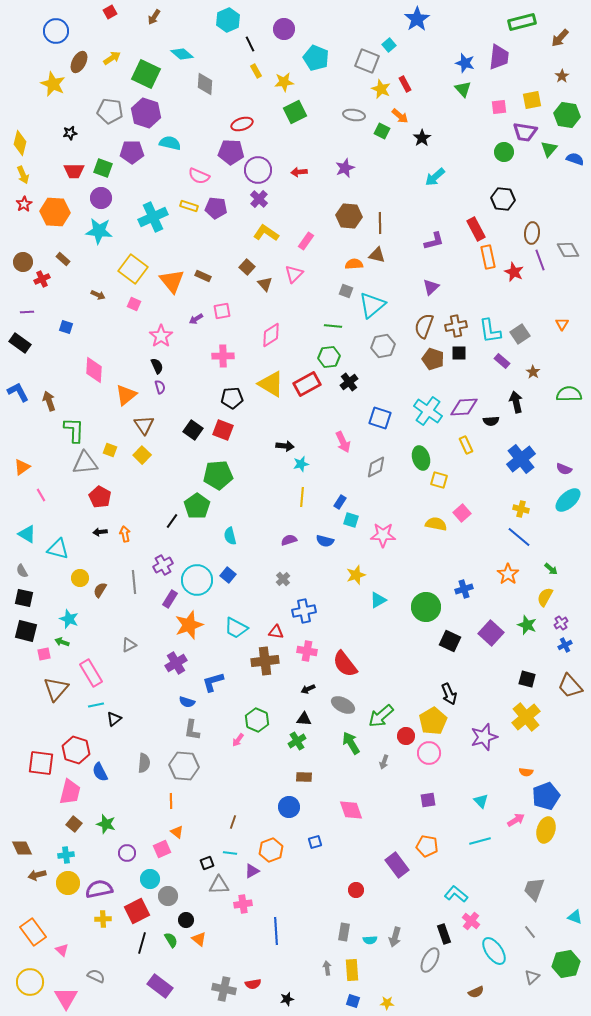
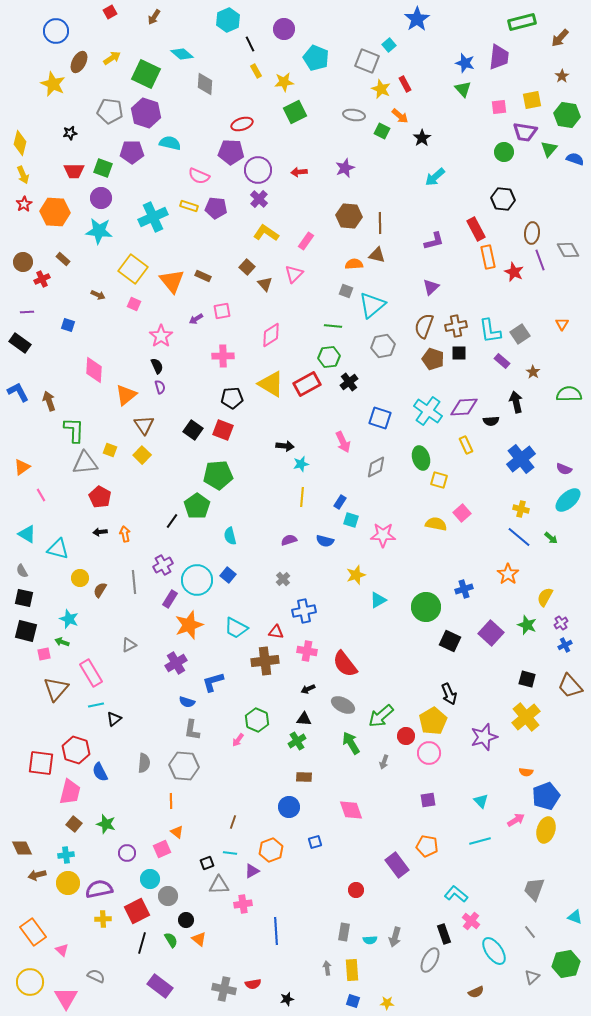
blue square at (66, 327): moved 2 px right, 2 px up
green arrow at (551, 569): moved 31 px up
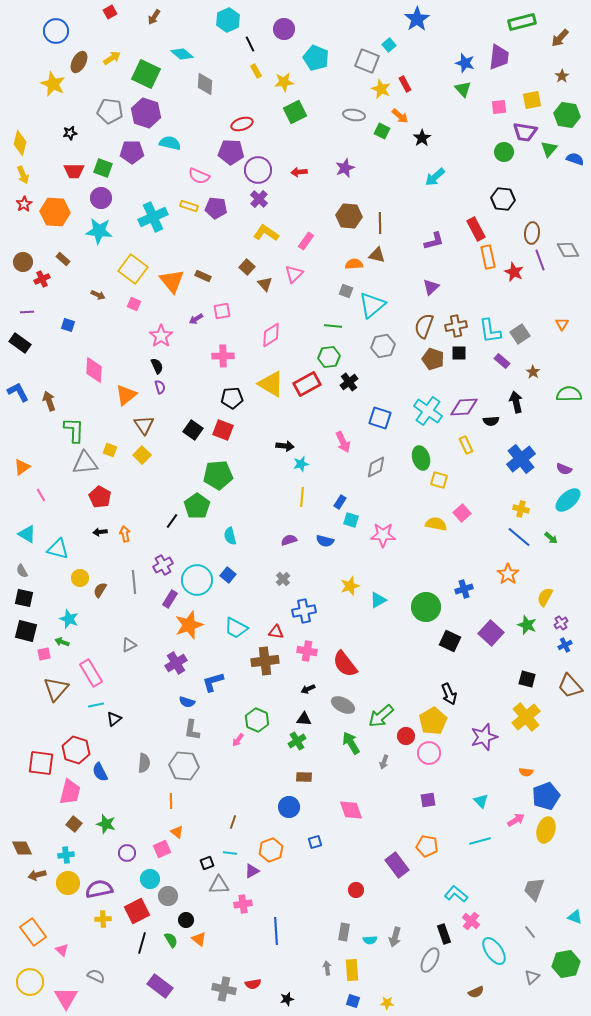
yellow star at (356, 575): moved 6 px left, 11 px down
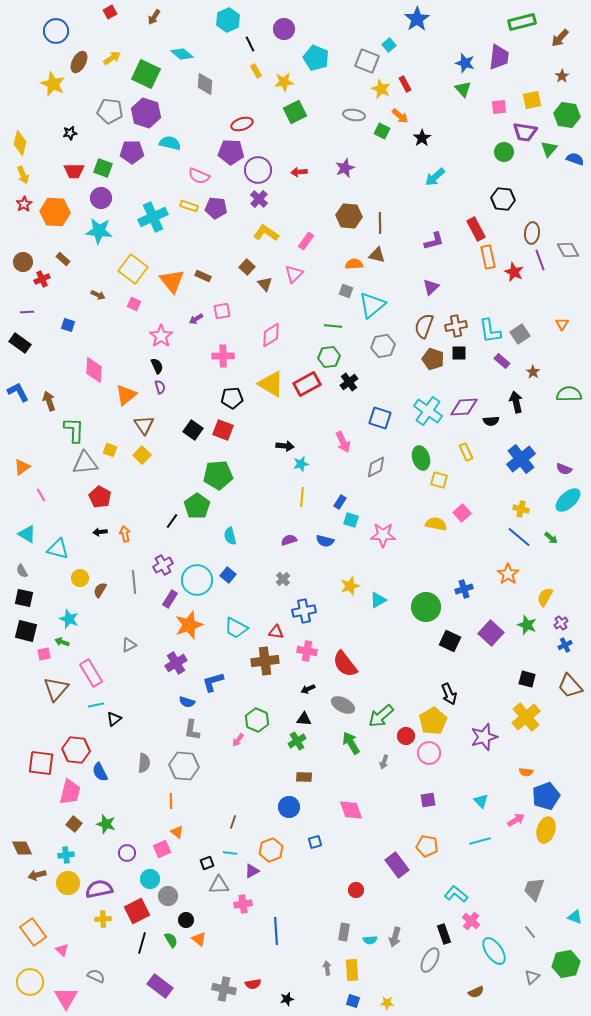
yellow rectangle at (466, 445): moved 7 px down
red hexagon at (76, 750): rotated 12 degrees counterclockwise
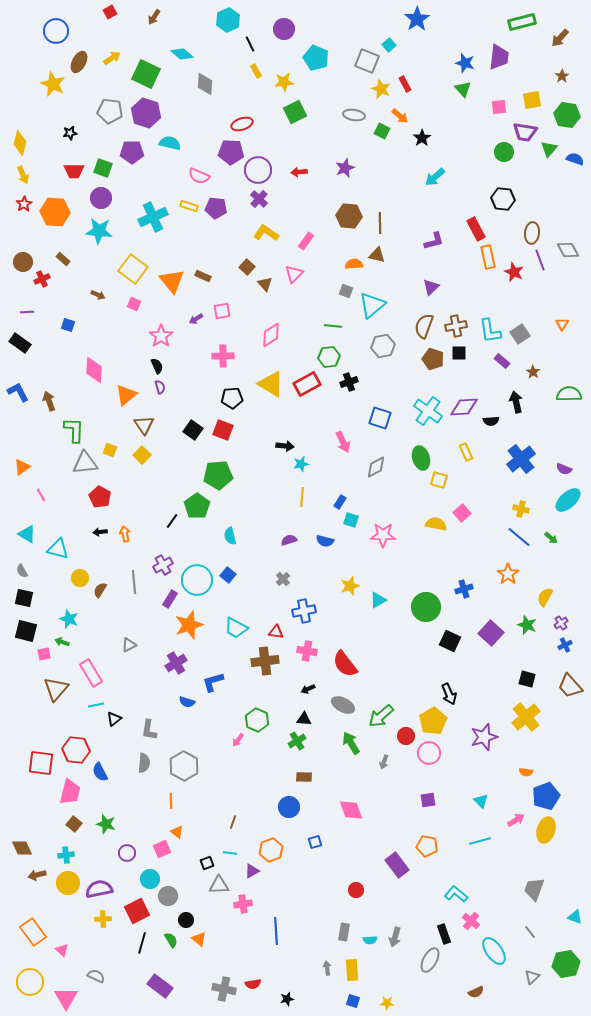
black cross at (349, 382): rotated 18 degrees clockwise
gray L-shape at (192, 730): moved 43 px left
gray hexagon at (184, 766): rotated 24 degrees clockwise
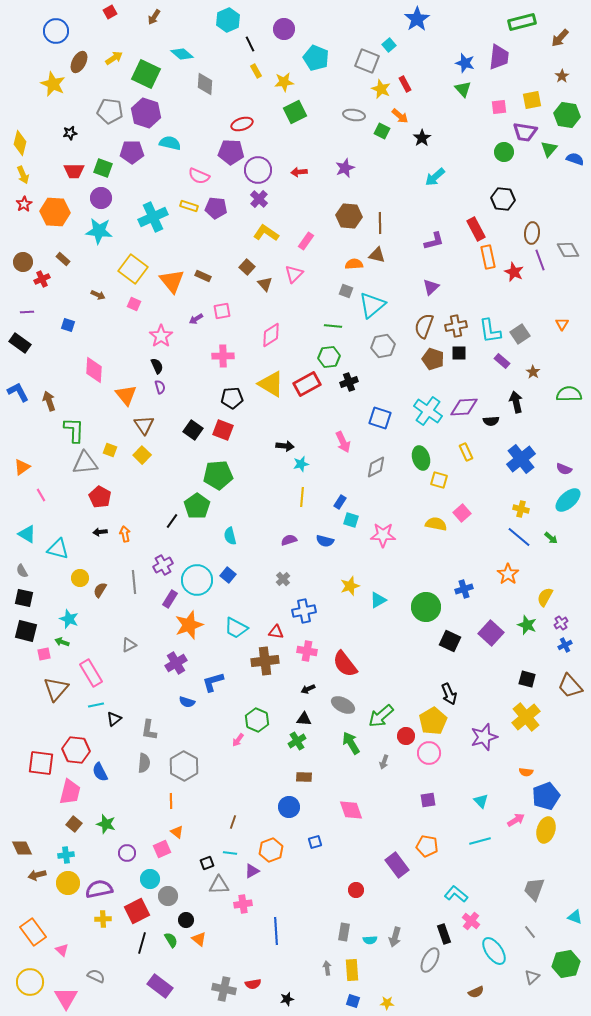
yellow arrow at (112, 58): moved 2 px right
orange triangle at (126, 395): rotated 30 degrees counterclockwise
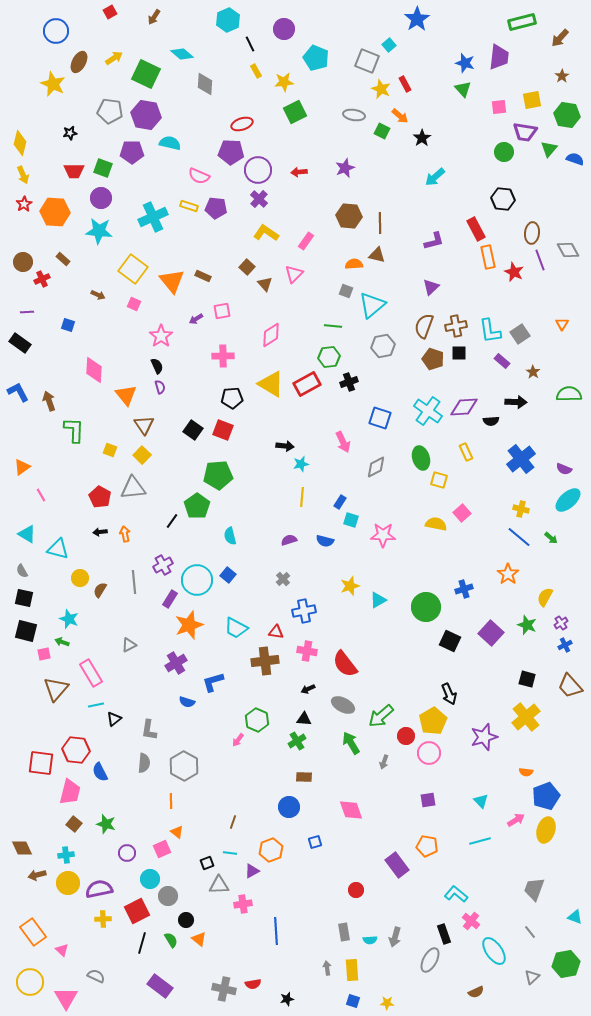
purple hexagon at (146, 113): moved 2 px down; rotated 8 degrees counterclockwise
black arrow at (516, 402): rotated 105 degrees clockwise
gray triangle at (85, 463): moved 48 px right, 25 px down
gray rectangle at (344, 932): rotated 18 degrees counterclockwise
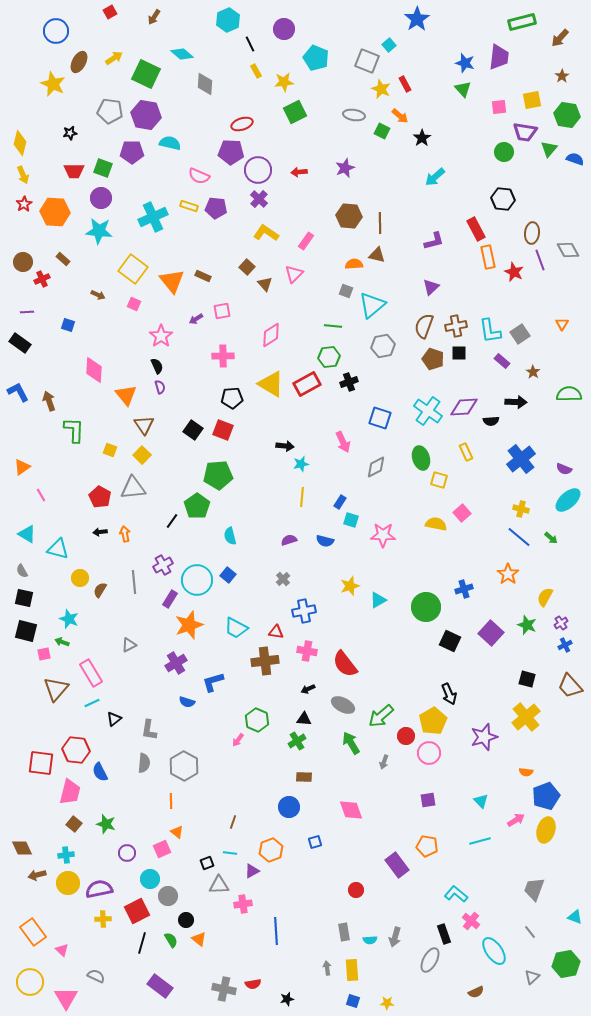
cyan line at (96, 705): moved 4 px left, 2 px up; rotated 14 degrees counterclockwise
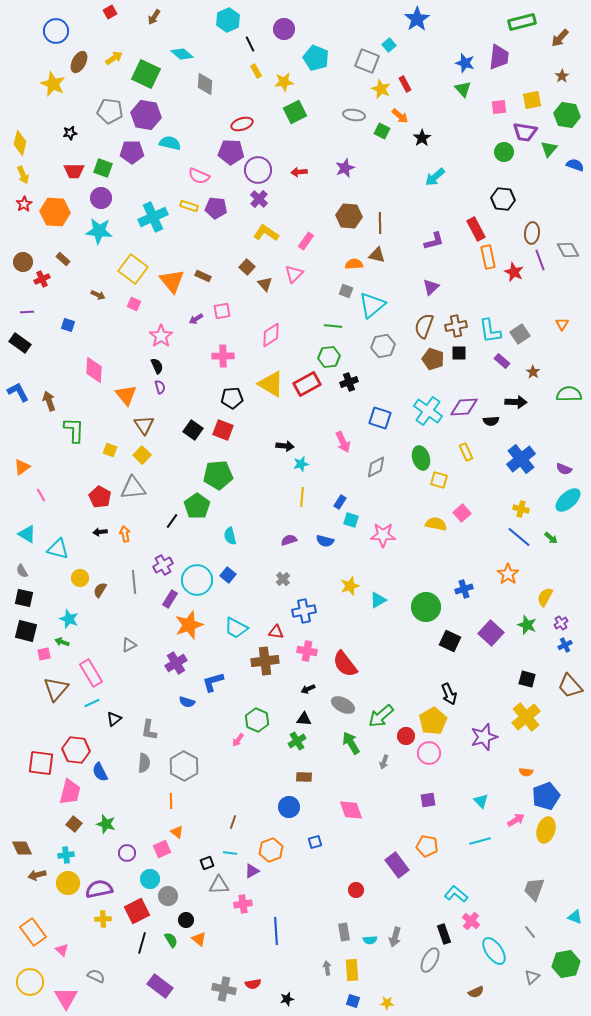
blue semicircle at (575, 159): moved 6 px down
